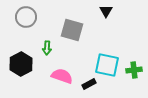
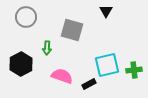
cyan square: rotated 25 degrees counterclockwise
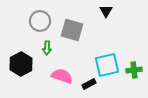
gray circle: moved 14 px right, 4 px down
